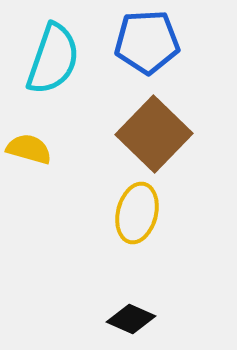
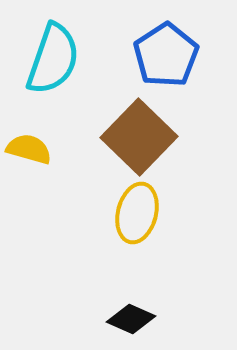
blue pentagon: moved 19 px right, 13 px down; rotated 30 degrees counterclockwise
brown square: moved 15 px left, 3 px down
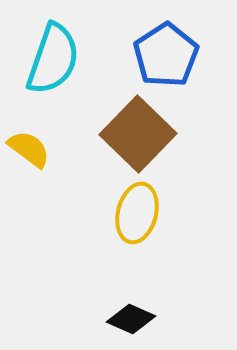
brown square: moved 1 px left, 3 px up
yellow semicircle: rotated 21 degrees clockwise
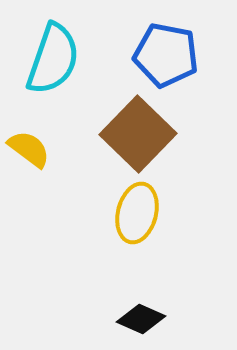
blue pentagon: rotated 28 degrees counterclockwise
black diamond: moved 10 px right
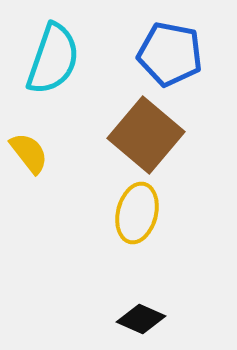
blue pentagon: moved 4 px right, 1 px up
brown square: moved 8 px right, 1 px down; rotated 4 degrees counterclockwise
yellow semicircle: moved 4 px down; rotated 15 degrees clockwise
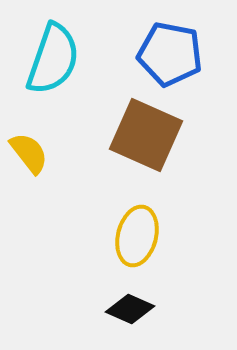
brown square: rotated 16 degrees counterclockwise
yellow ellipse: moved 23 px down
black diamond: moved 11 px left, 10 px up
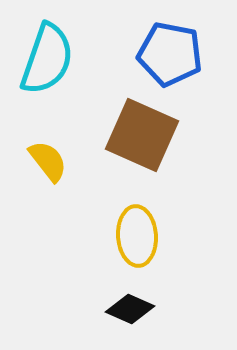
cyan semicircle: moved 6 px left
brown square: moved 4 px left
yellow semicircle: moved 19 px right, 8 px down
yellow ellipse: rotated 18 degrees counterclockwise
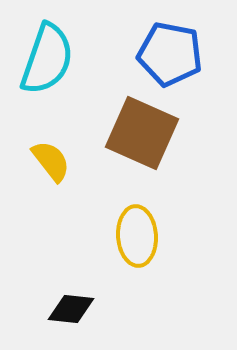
brown square: moved 2 px up
yellow semicircle: moved 3 px right
black diamond: moved 59 px left; rotated 18 degrees counterclockwise
